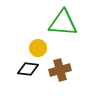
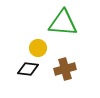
brown cross: moved 5 px right, 1 px up
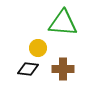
brown cross: moved 2 px left; rotated 15 degrees clockwise
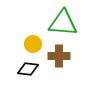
yellow circle: moved 5 px left, 4 px up
brown cross: moved 4 px left, 13 px up
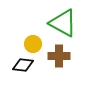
green triangle: rotated 24 degrees clockwise
black diamond: moved 5 px left, 4 px up
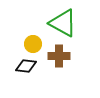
black diamond: moved 3 px right, 1 px down
